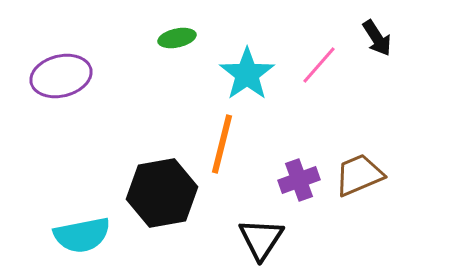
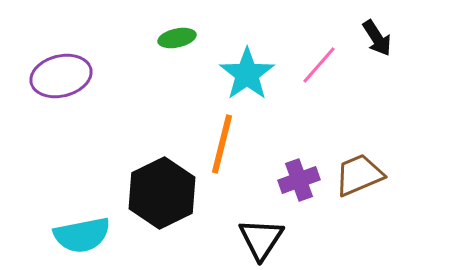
black hexagon: rotated 16 degrees counterclockwise
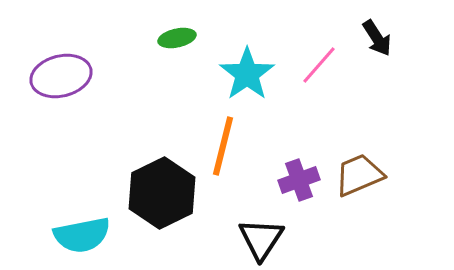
orange line: moved 1 px right, 2 px down
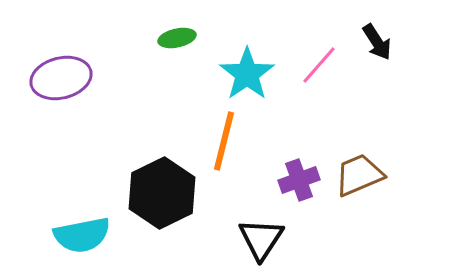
black arrow: moved 4 px down
purple ellipse: moved 2 px down
orange line: moved 1 px right, 5 px up
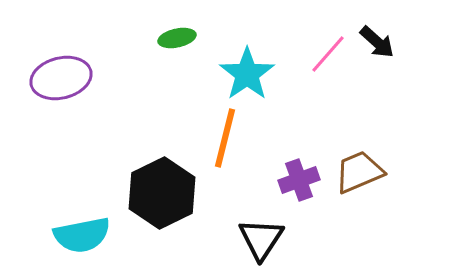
black arrow: rotated 15 degrees counterclockwise
pink line: moved 9 px right, 11 px up
orange line: moved 1 px right, 3 px up
brown trapezoid: moved 3 px up
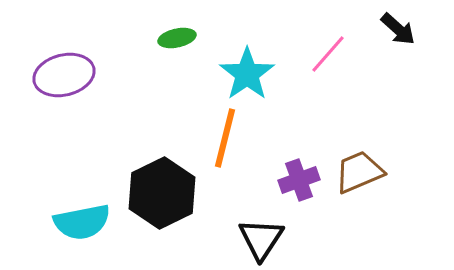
black arrow: moved 21 px right, 13 px up
purple ellipse: moved 3 px right, 3 px up
cyan semicircle: moved 13 px up
